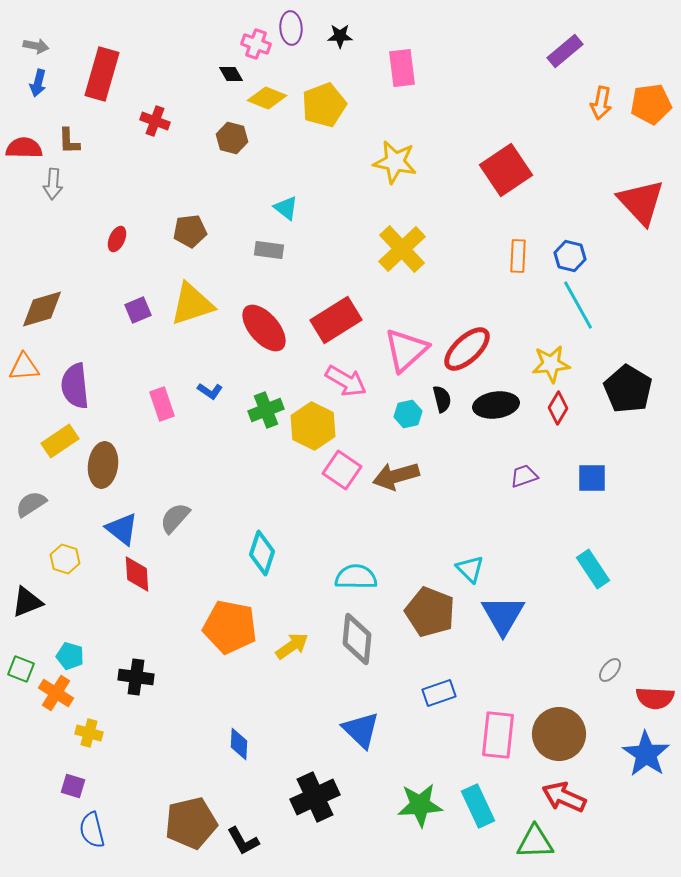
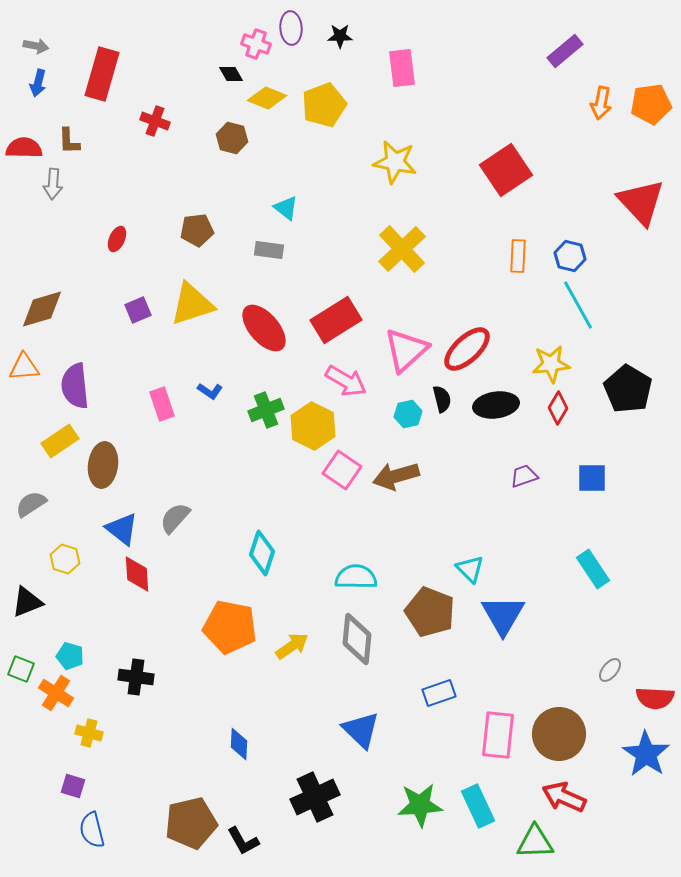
brown pentagon at (190, 231): moved 7 px right, 1 px up
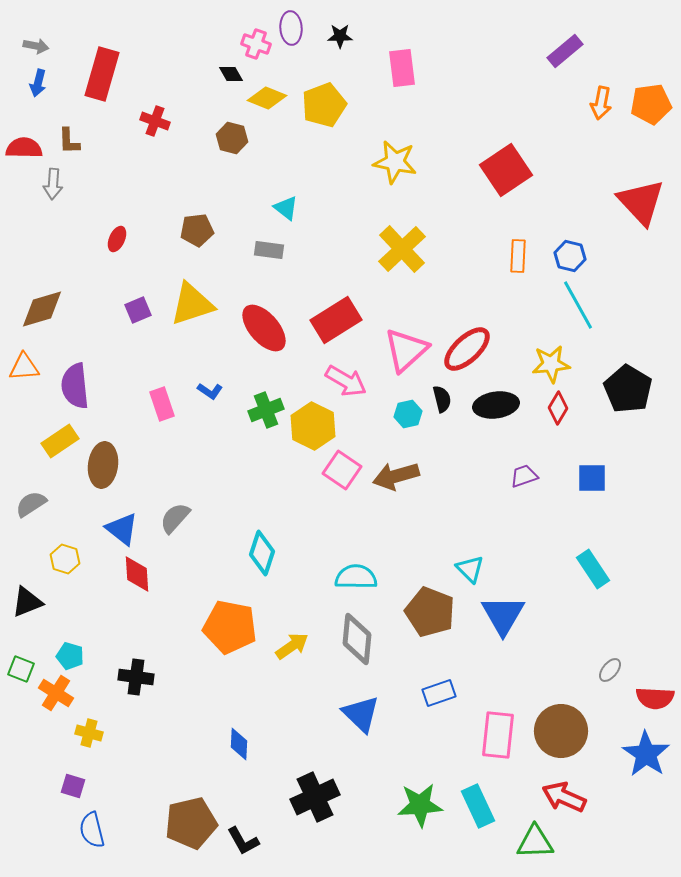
blue triangle at (361, 730): moved 16 px up
brown circle at (559, 734): moved 2 px right, 3 px up
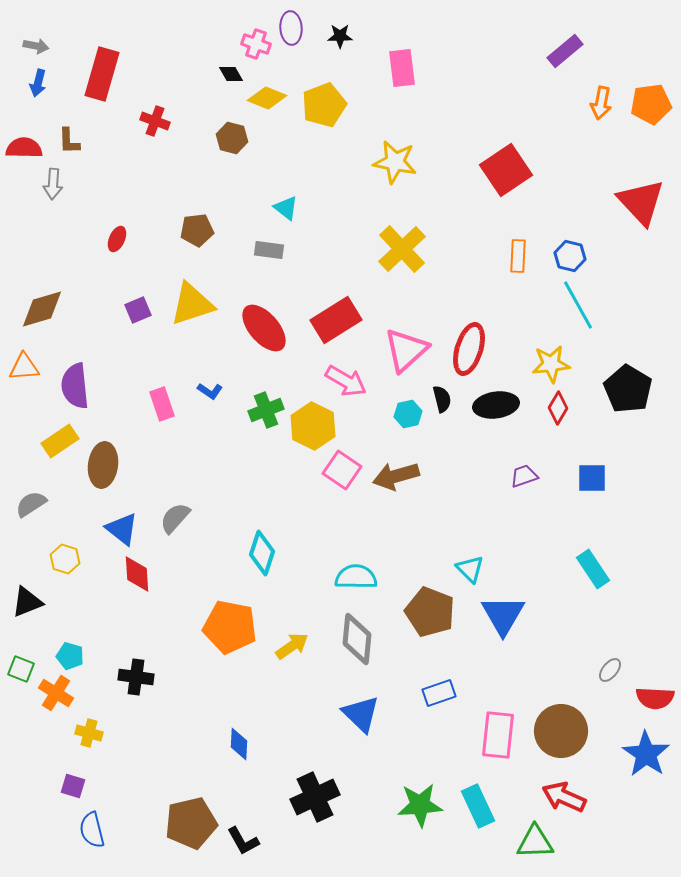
red ellipse at (467, 349): moved 2 px right; rotated 30 degrees counterclockwise
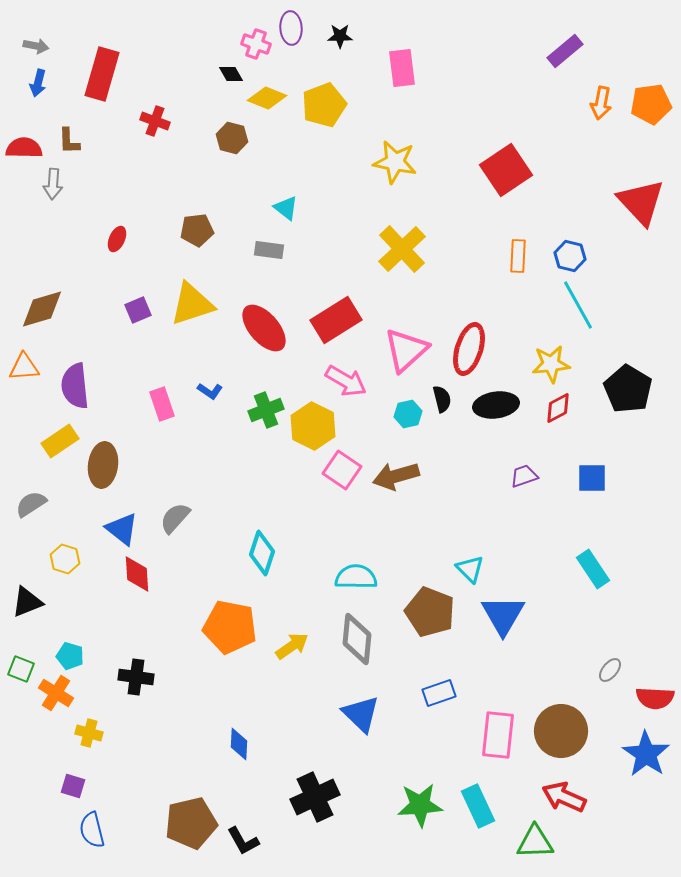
red diamond at (558, 408): rotated 32 degrees clockwise
